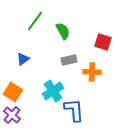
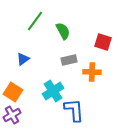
purple cross: rotated 18 degrees clockwise
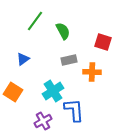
purple cross: moved 31 px right, 6 px down
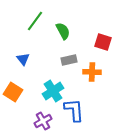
blue triangle: rotated 32 degrees counterclockwise
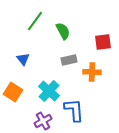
red square: rotated 24 degrees counterclockwise
cyan cross: moved 4 px left; rotated 15 degrees counterclockwise
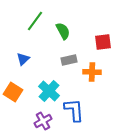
blue triangle: rotated 24 degrees clockwise
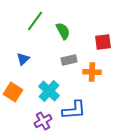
blue L-shape: rotated 90 degrees clockwise
